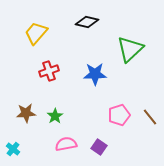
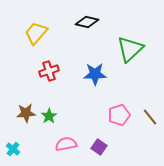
green star: moved 6 px left
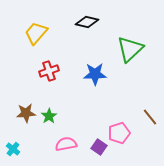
pink pentagon: moved 18 px down
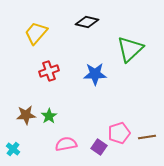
brown star: moved 2 px down
brown line: moved 3 px left, 20 px down; rotated 60 degrees counterclockwise
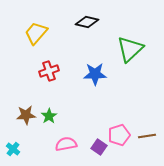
pink pentagon: moved 2 px down
brown line: moved 1 px up
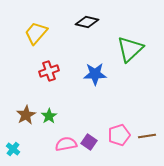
brown star: rotated 24 degrees counterclockwise
purple square: moved 10 px left, 5 px up
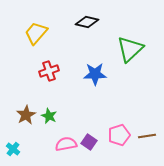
green star: rotated 14 degrees counterclockwise
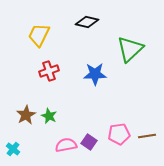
yellow trapezoid: moved 3 px right, 2 px down; rotated 15 degrees counterclockwise
pink pentagon: moved 1 px up; rotated 10 degrees clockwise
pink semicircle: moved 1 px down
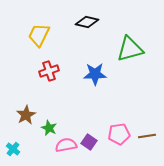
green triangle: rotated 28 degrees clockwise
green star: moved 12 px down
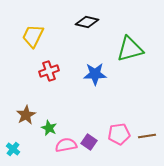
yellow trapezoid: moved 6 px left, 1 px down
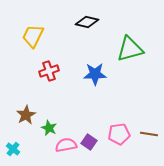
brown line: moved 2 px right, 2 px up; rotated 18 degrees clockwise
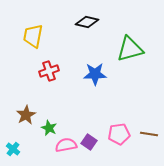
yellow trapezoid: rotated 15 degrees counterclockwise
